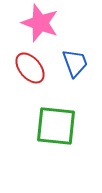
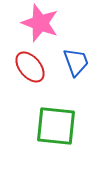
blue trapezoid: moved 1 px right, 1 px up
red ellipse: moved 1 px up
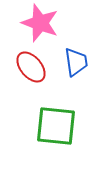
blue trapezoid: rotated 12 degrees clockwise
red ellipse: moved 1 px right
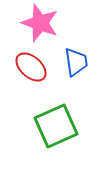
red ellipse: rotated 8 degrees counterclockwise
green square: rotated 30 degrees counterclockwise
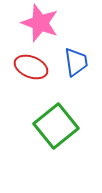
red ellipse: rotated 20 degrees counterclockwise
green square: rotated 15 degrees counterclockwise
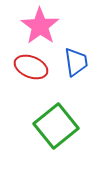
pink star: moved 3 px down; rotated 15 degrees clockwise
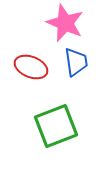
pink star: moved 25 px right, 3 px up; rotated 12 degrees counterclockwise
green square: rotated 18 degrees clockwise
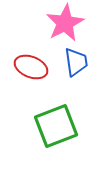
pink star: rotated 21 degrees clockwise
